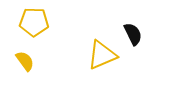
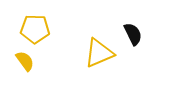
yellow pentagon: moved 1 px right, 7 px down
yellow triangle: moved 3 px left, 2 px up
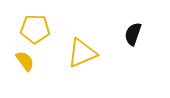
black semicircle: rotated 135 degrees counterclockwise
yellow triangle: moved 17 px left
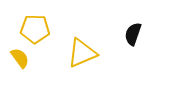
yellow semicircle: moved 5 px left, 3 px up
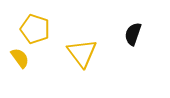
yellow pentagon: rotated 16 degrees clockwise
yellow triangle: rotated 44 degrees counterclockwise
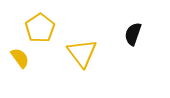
yellow pentagon: moved 5 px right, 1 px up; rotated 20 degrees clockwise
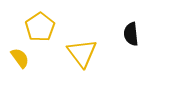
yellow pentagon: moved 1 px up
black semicircle: moved 2 px left; rotated 25 degrees counterclockwise
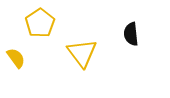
yellow pentagon: moved 4 px up
yellow semicircle: moved 4 px left
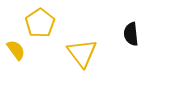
yellow semicircle: moved 8 px up
